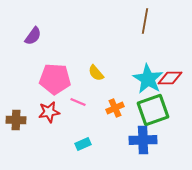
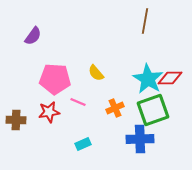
blue cross: moved 3 px left, 1 px up
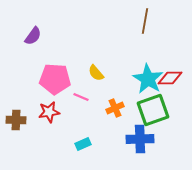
pink line: moved 3 px right, 5 px up
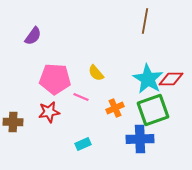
red diamond: moved 1 px right, 1 px down
brown cross: moved 3 px left, 2 px down
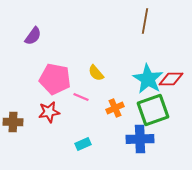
pink pentagon: rotated 8 degrees clockwise
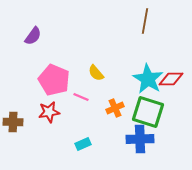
pink pentagon: moved 1 px left, 1 px down; rotated 12 degrees clockwise
green square: moved 5 px left, 2 px down; rotated 36 degrees clockwise
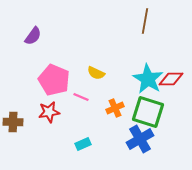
yellow semicircle: rotated 24 degrees counterclockwise
blue cross: rotated 28 degrees counterclockwise
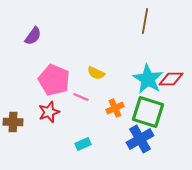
red star: rotated 10 degrees counterclockwise
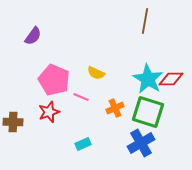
blue cross: moved 1 px right, 4 px down
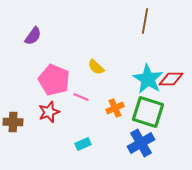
yellow semicircle: moved 6 px up; rotated 18 degrees clockwise
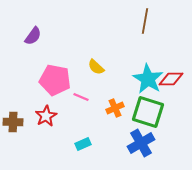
pink pentagon: moved 1 px right; rotated 12 degrees counterclockwise
red star: moved 3 px left, 4 px down; rotated 10 degrees counterclockwise
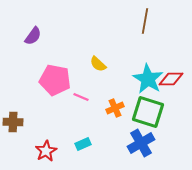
yellow semicircle: moved 2 px right, 3 px up
red star: moved 35 px down
